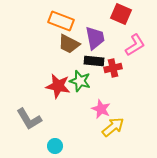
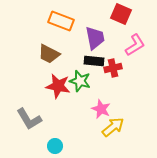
brown trapezoid: moved 20 px left, 10 px down
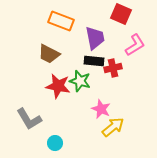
cyan circle: moved 3 px up
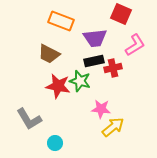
purple trapezoid: rotated 95 degrees clockwise
black rectangle: rotated 18 degrees counterclockwise
pink star: rotated 18 degrees counterclockwise
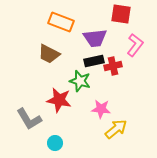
red square: rotated 15 degrees counterclockwise
orange rectangle: moved 1 px down
pink L-shape: rotated 20 degrees counterclockwise
red cross: moved 2 px up
red star: moved 1 px right, 14 px down
yellow arrow: moved 3 px right, 2 px down
